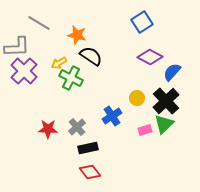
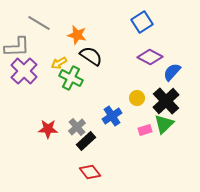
black rectangle: moved 2 px left, 7 px up; rotated 30 degrees counterclockwise
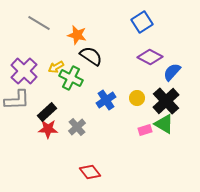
gray L-shape: moved 53 px down
yellow arrow: moved 3 px left, 4 px down
blue cross: moved 6 px left, 16 px up
green triangle: rotated 45 degrees counterclockwise
black rectangle: moved 39 px left, 29 px up
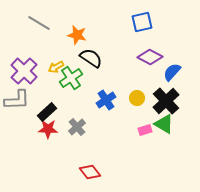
blue square: rotated 20 degrees clockwise
black semicircle: moved 2 px down
green cross: rotated 30 degrees clockwise
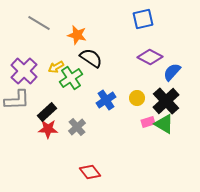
blue square: moved 1 px right, 3 px up
pink rectangle: moved 3 px right, 8 px up
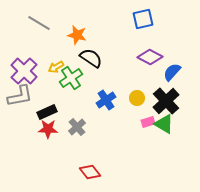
gray L-shape: moved 3 px right, 4 px up; rotated 8 degrees counterclockwise
black rectangle: rotated 18 degrees clockwise
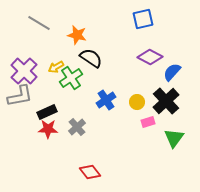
yellow circle: moved 4 px down
green triangle: moved 10 px right, 14 px down; rotated 35 degrees clockwise
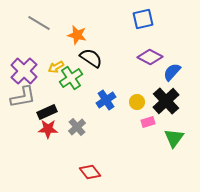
gray L-shape: moved 3 px right, 1 px down
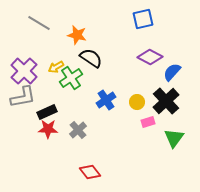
gray cross: moved 1 px right, 3 px down
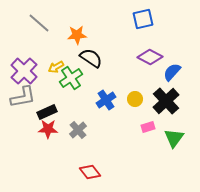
gray line: rotated 10 degrees clockwise
orange star: rotated 18 degrees counterclockwise
yellow circle: moved 2 px left, 3 px up
pink rectangle: moved 5 px down
